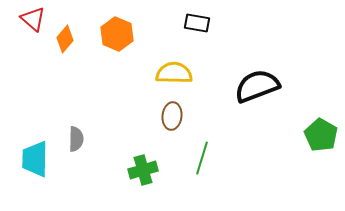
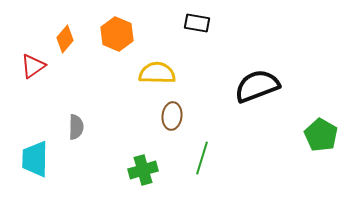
red triangle: moved 47 px down; rotated 44 degrees clockwise
yellow semicircle: moved 17 px left
gray semicircle: moved 12 px up
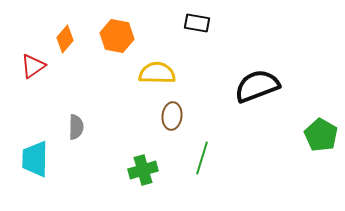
orange hexagon: moved 2 px down; rotated 12 degrees counterclockwise
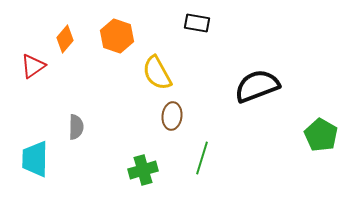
orange hexagon: rotated 8 degrees clockwise
yellow semicircle: rotated 120 degrees counterclockwise
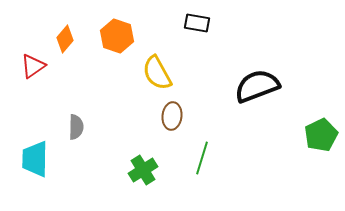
green pentagon: rotated 16 degrees clockwise
green cross: rotated 16 degrees counterclockwise
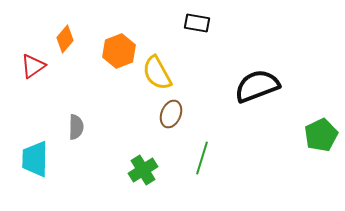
orange hexagon: moved 2 px right, 15 px down; rotated 20 degrees clockwise
brown ellipse: moved 1 px left, 2 px up; rotated 16 degrees clockwise
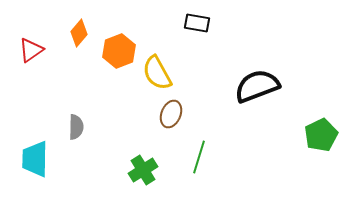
orange diamond: moved 14 px right, 6 px up
red triangle: moved 2 px left, 16 px up
green line: moved 3 px left, 1 px up
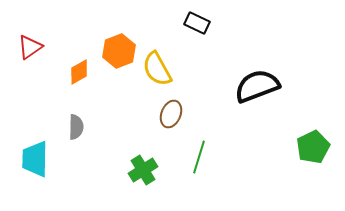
black rectangle: rotated 15 degrees clockwise
orange diamond: moved 39 px down; rotated 20 degrees clockwise
red triangle: moved 1 px left, 3 px up
yellow semicircle: moved 4 px up
green pentagon: moved 8 px left, 12 px down
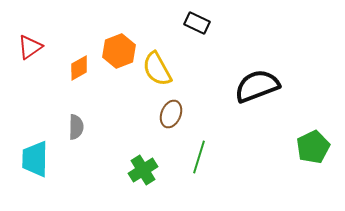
orange diamond: moved 4 px up
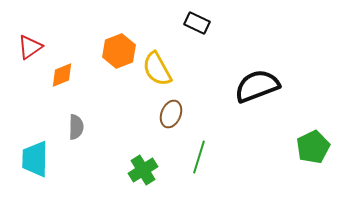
orange diamond: moved 17 px left, 7 px down; rotated 8 degrees clockwise
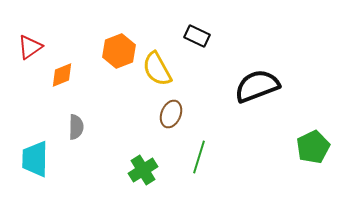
black rectangle: moved 13 px down
